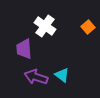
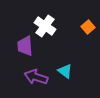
purple trapezoid: moved 1 px right, 3 px up
cyan triangle: moved 3 px right, 4 px up
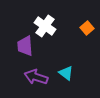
orange square: moved 1 px left, 1 px down
cyan triangle: moved 1 px right, 2 px down
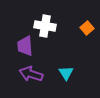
white cross: rotated 25 degrees counterclockwise
cyan triangle: rotated 21 degrees clockwise
purple arrow: moved 5 px left, 3 px up
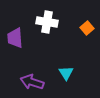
white cross: moved 2 px right, 4 px up
purple trapezoid: moved 10 px left, 8 px up
purple arrow: moved 1 px right, 8 px down
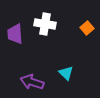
white cross: moved 2 px left, 2 px down
purple trapezoid: moved 4 px up
cyan triangle: rotated 14 degrees counterclockwise
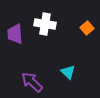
cyan triangle: moved 2 px right, 1 px up
purple arrow: rotated 25 degrees clockwise
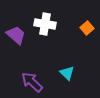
purple trapezoid: moved 1 px right, 1 px down; rotated 135 degrees clockwise
cyan triangle: moved 1 px left, 1 px down
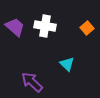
white cross: moved 2 px down
purple trapezoid: moved 1 px left, 8 px up
cyan triangle: moved 9 px up
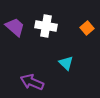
white cross: moved 1 px right
cyan triangle: moved 1 px left, 1 px up
purple arrow: rotated 20 degrees counterclockwise
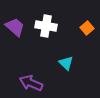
purple arrow: moved 1 px left, 1 px down
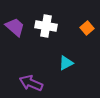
cyan triangle: rotated 49 degrees clockwise
